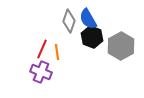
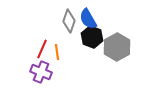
gray hexagon: moved 4 px left, 1 px down
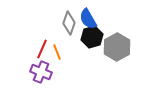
gray diamond: moved 2 px down
black hexagon: rotated 25 degrees clockwise
orange line: rotated 14 degrees counterclockwise
